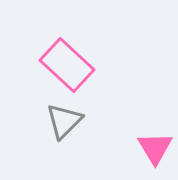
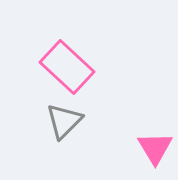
pink rectangle: moved 2 px down
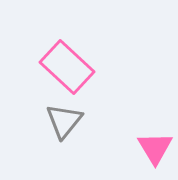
gray triangle: rotated 6 degrees counterclockwise
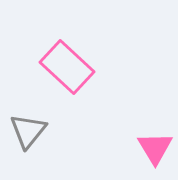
gray triangle: moved 36 px left, 10 px down
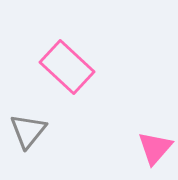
pink triangle: rotated 12 degrees clockwise
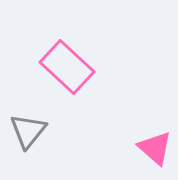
pink triangle: rotated 30 degrees counterclockwise
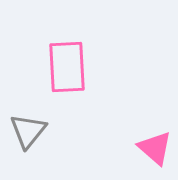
pink rectangle: rotated 44 degrees clockwise
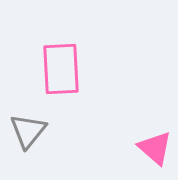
pink rectangle: moved 6 px left, 2 px down
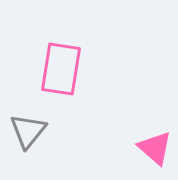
pink rectangle: rotated 12 degrees clockwise
